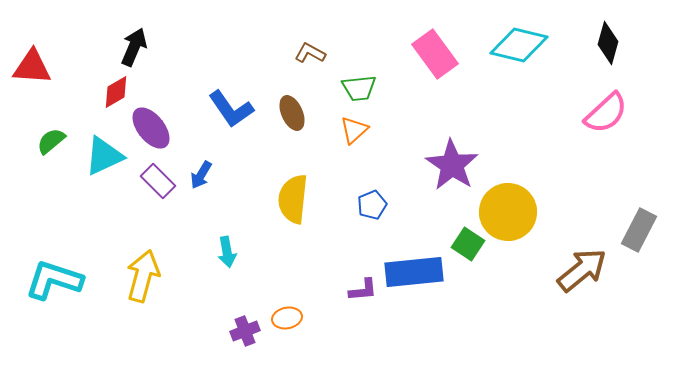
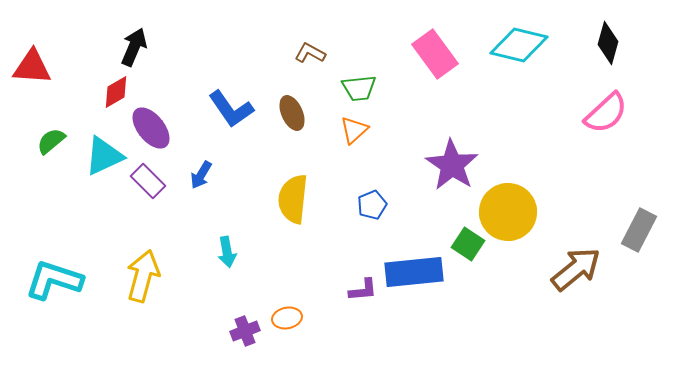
purple rectangle: moved 10 px left
brown arrow: moved 6 px left, 1 px up
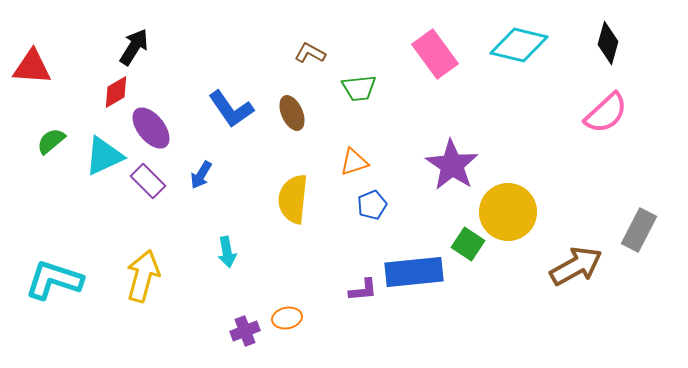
black arrow: rotated 9 degrees clockwise
orange triangle: moved 32 px down; rotated 24 degrees clockwise
brown arrow: moved 3 px up; rotated 10 degrees clockwise
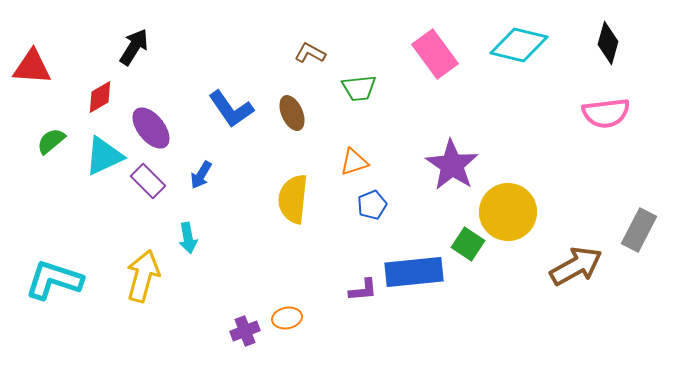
red diamond: moved 16 px left, 5 px down
pink semicircle: rotated 36 degrees clockwise
cyan arrow: moved 39 px left, 14 px up
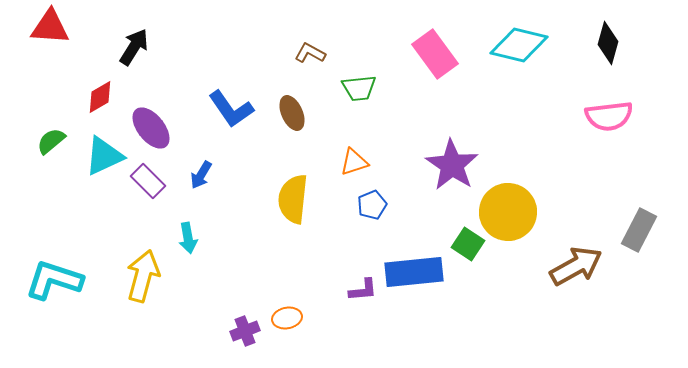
red triangle: moved 18 px right, 40 px up
pink semicircle: moved 3 px right, 3 px down
